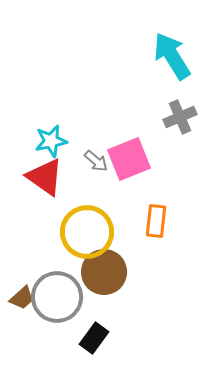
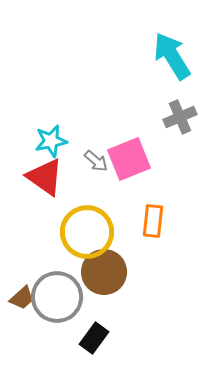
orange rectangle: moved 3 px left
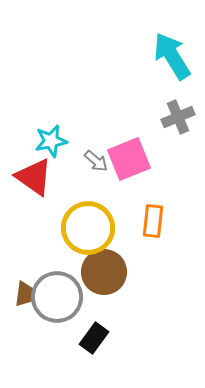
gray cross: moved 2 px left
red triangle: moved 11 px left
yellow circle: moved 1 px right, 4 px up
brown trapezoid: moved 3 px right, 4 px up; rotated 40 degrees counterclockwise
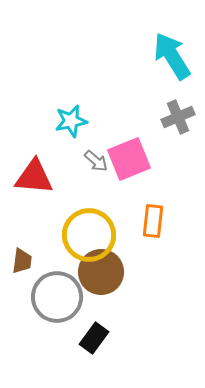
cyan star: moved 20 px right, 20 px up
red triangle: rotated 30 degrees counterclockwise
yellow circle: moved 1 px right, 7 px down
brown circle: moved 3 px left
brown trapezoid: moved 3 px left, 33 px up
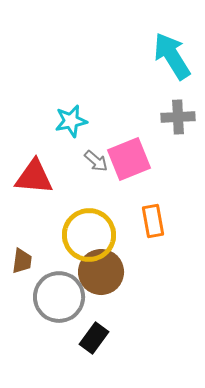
gray cross: rotated 20 degrees clockwise
orange rectangle: rotated 16 degrees counterclockwise
gray circle: moved 2 px right
